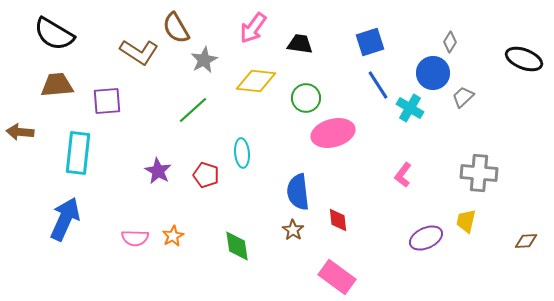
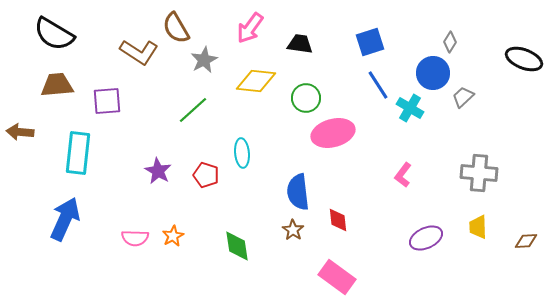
pink arrow: moved 3 px left
yellow trapezoid: moved 12 px right, 6 px down; rotated 15 degrees counterclockwise
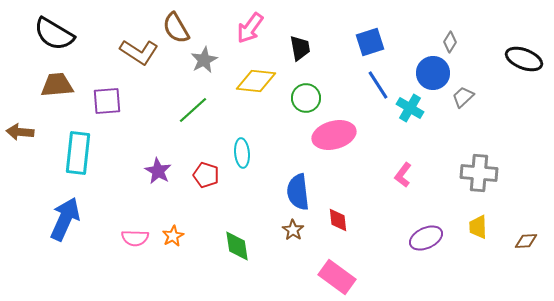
black trapezoid: moved 4 px down; rotated 72 degrees clockwise
pink ellipse: moved 1 px right, 2 px down
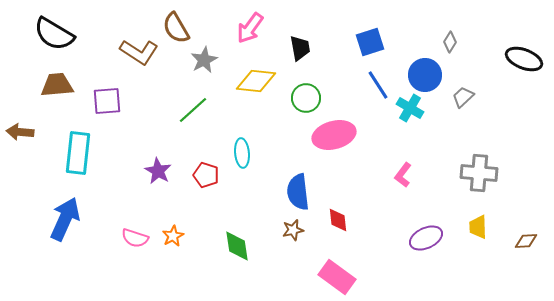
blue circle: moved 8 px left, 2 px down
brown star: rotated 25 degrees clockwise
pink semicircle: rotated 16 degrees clockwise
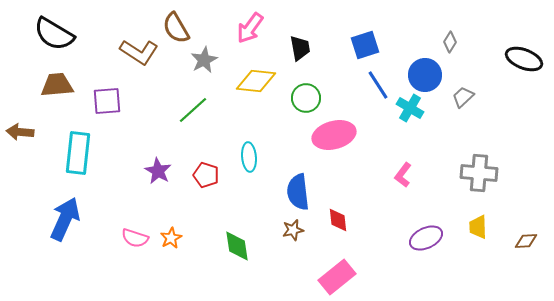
blue square: moved 5 px left, 3 px down
cyan ellipse: moved 7 px right, 4 px down
orange star: moved 2 px left, 2 px down
pink rectangle: rotated 75 degrees counterclockwise
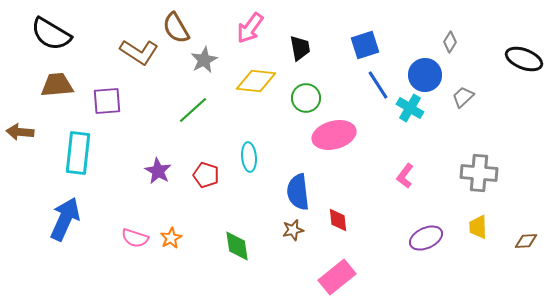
black semicircle: moved 3 px left
pink L-shape: moved 2 px right, 1 px down
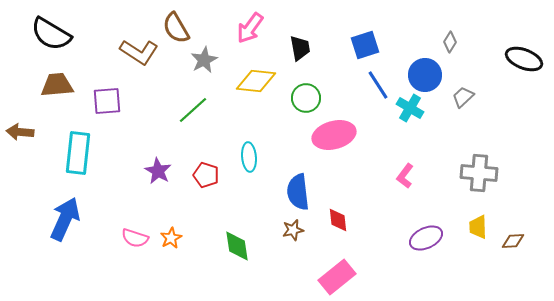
brown diamond: moved 13 px left
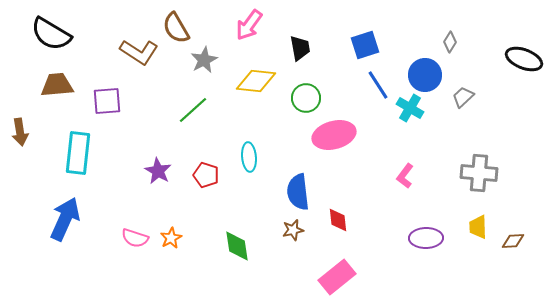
pink arrow: moved 1 px left, 3 px up
brown arrow: rotated 104 degrees counterclockwise
purple ellipse: rotated 24 degrees clockwise
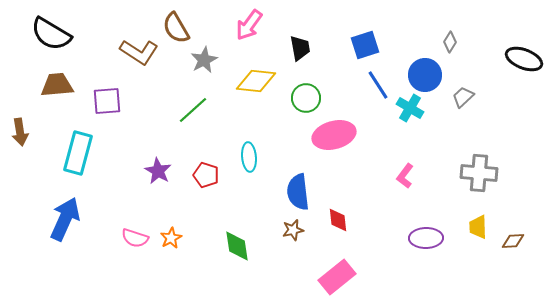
cyan rectangle: rotated 9 degrees clockwise
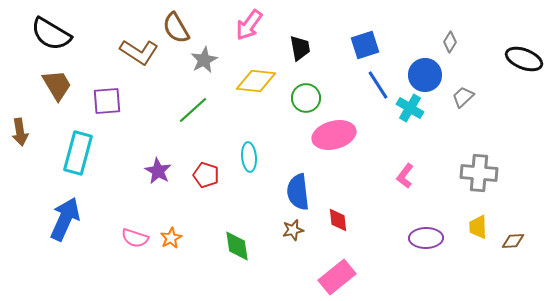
brown trapezoid: rotated 64 degrees clockwise
